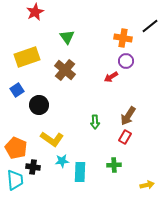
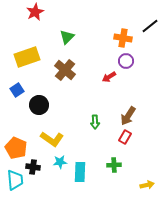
green triangle: rotated 21 degrees clockwise
red arrow: moved 2 px left
cyan star: moved 2 px left, 1 px down
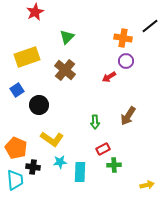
red rectangle: moved 22 px left, 12 px down; rotated 32 degrees clockwise
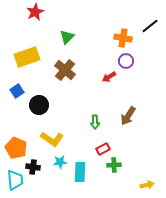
blue square: moved 1 px down
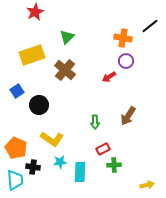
yellow rectangle: moved 5 px right, 2 px up
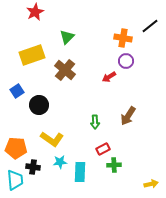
orange pentagon: rotated 20 degrees counterclockwise
yellow arrow: moved 4 px right, 1 px up
